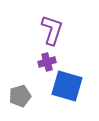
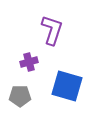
purple cross: moved 18 px left
gray pentagon: rotated 15 degrees clockwise
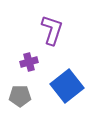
blue square: rotated 36 degrees clockwise
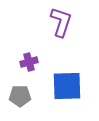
purple L-shape: moved 9 px right, 8 px up
blue square: rotated 36 degrees clockwise
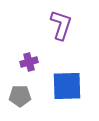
purple L-shape: moved 3 px down
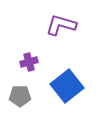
purple L-shape: rotated 92 degrees counterclockwise
blue square: rotated 36 degrees counterclockwise
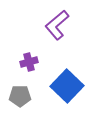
purple L-shape: moved 4 px left; rotated 56 degrees counterclockwise
blue square: rotated 8 degrees counterclockwise
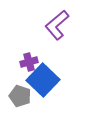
blue square: moved 24 px left, 6 px up
gray pentagon: rotated 20 degrees clockwise
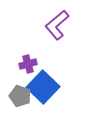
purple cross: moved 1 px left, 2 px down
blue square: moved 7 px down
